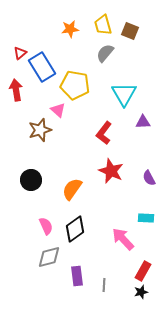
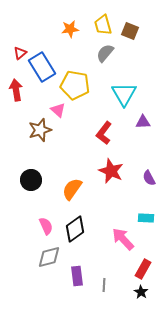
red rectangle: moved 2 px up
black star: rotated 24 degrees counterclockwise
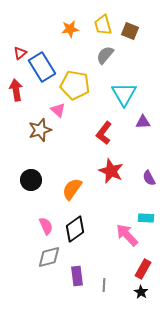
gray semicircle: moved 2 px down
pink arrow: moved 4 px right, 4 px up
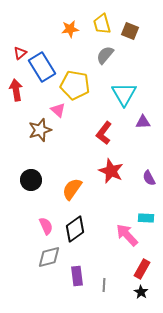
yellow trapezoid: moved 1 px left, 1 px up
red rectangle: moved 1 px left
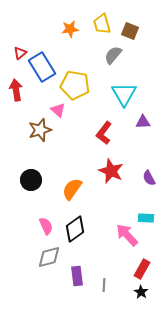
gray semicircle: moved 8 px right
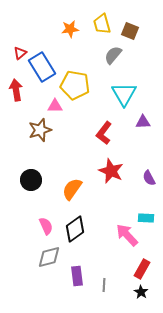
pink triangle: moved 3 px left, 4 px up; rotated 42 degrees counterclockwise
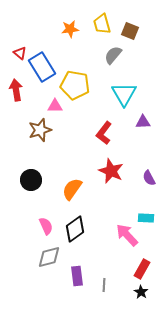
red triangle: rotated 40 degrees counterclockwise
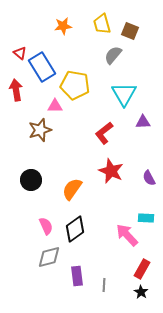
orange star: moved 7 px left, 3 px up
red L-shape: rotated 15 degrees clockwise
